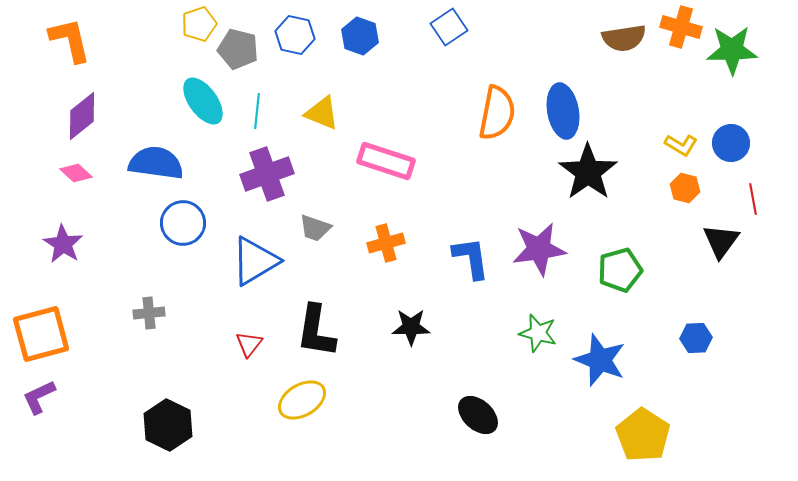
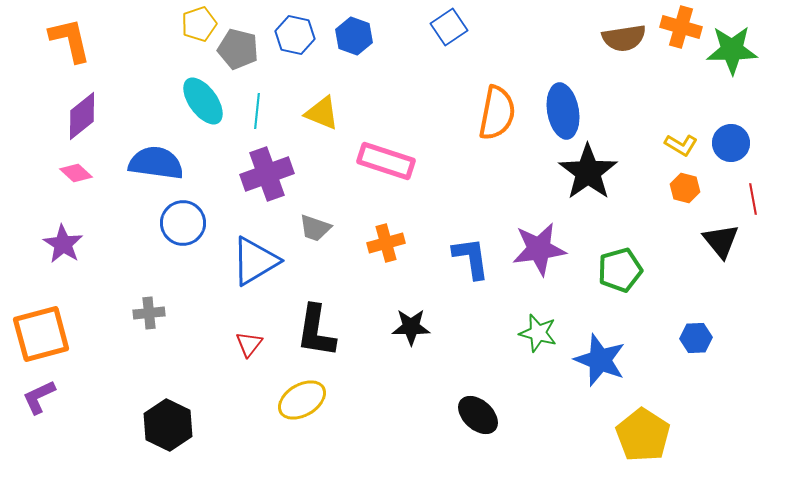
blue hexagon at (360, 36): moved 6 px left
black triangle at (721, 241): rotated 15 degrees counterclockwise
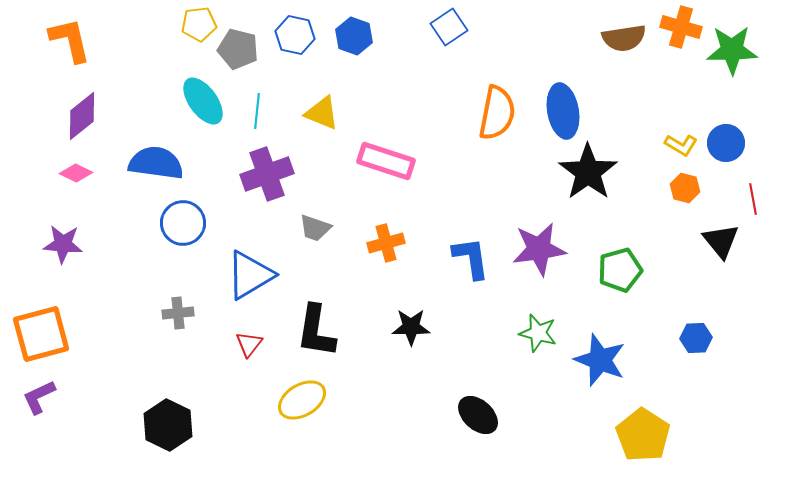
yellow pentagon at (199, 24): rotated 12 degrees clockwise
blue circle at (731, 143): moved 5 px left
pink diamond at (76, 173): rotated 16 degrees counterclockwise
purple star at (63, 244): rotated 27 degrees counterclockwise
blue triangle at (255, 261): moved 5 px left, 14 px down
gray cross at (149, 313): moved 29 px right
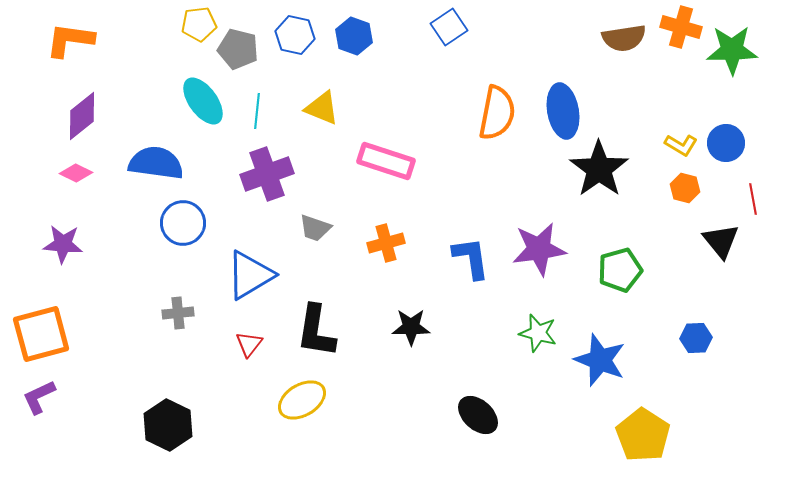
orange L-shape at (70, 40): rotated 69 degrees counterclockwise
yellow triangle at (322, 113): moved 5 px up
black star at (588, 172): moved 11 px right, 3 px up
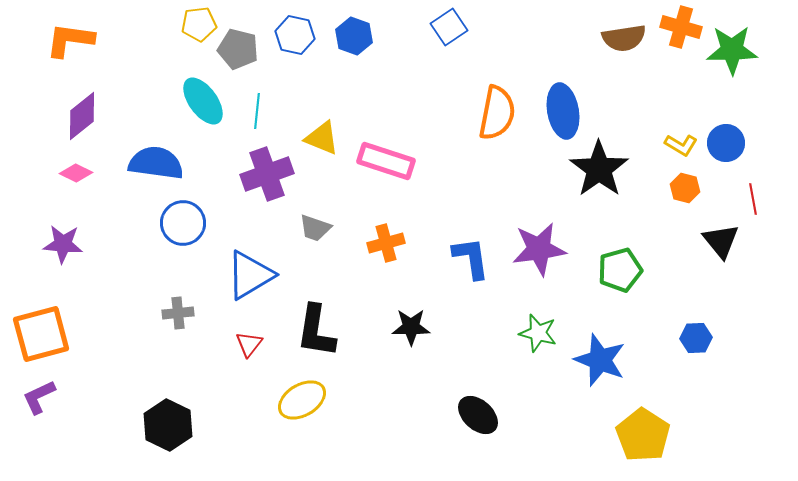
yellow triangle at (322, 108): moved 30 px down
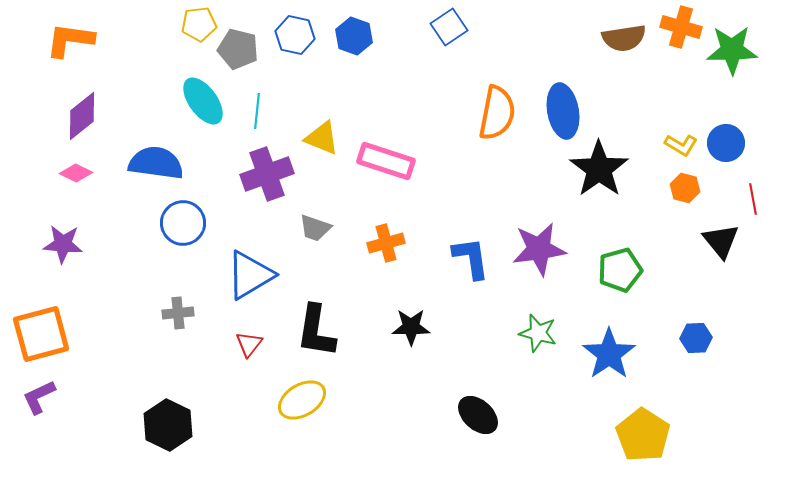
blue star at (600, 360): moved 9 px right, 6 px up; rotated 16 degrees clockwise
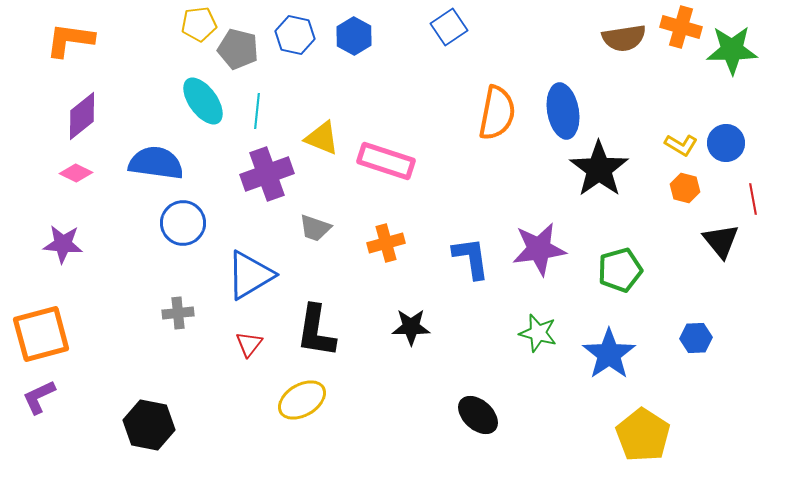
blue hexagon at (354, 36): rotated 9 degrees clockwise
black hexagon at (168, 425): moved 19 px left; rotated 15 degrees counterclockwise
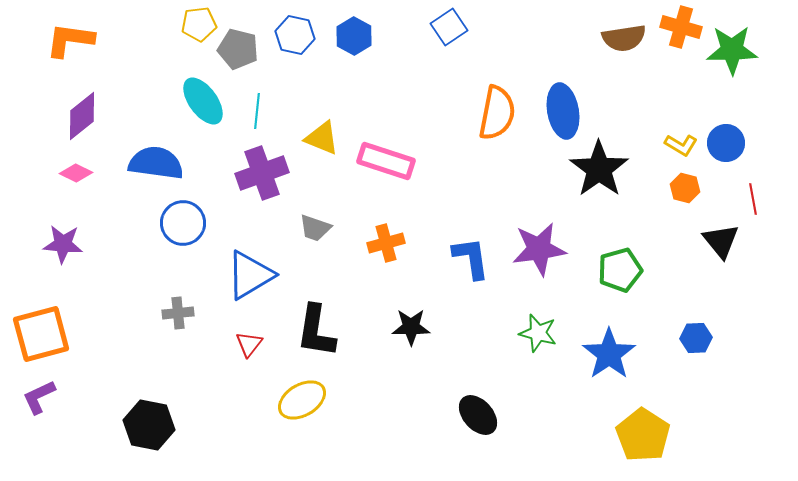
purple cross at (267, 174): moved 5 px left, 1 px up
black ellipse at (478, 415): rotated 6 degrees clockwise
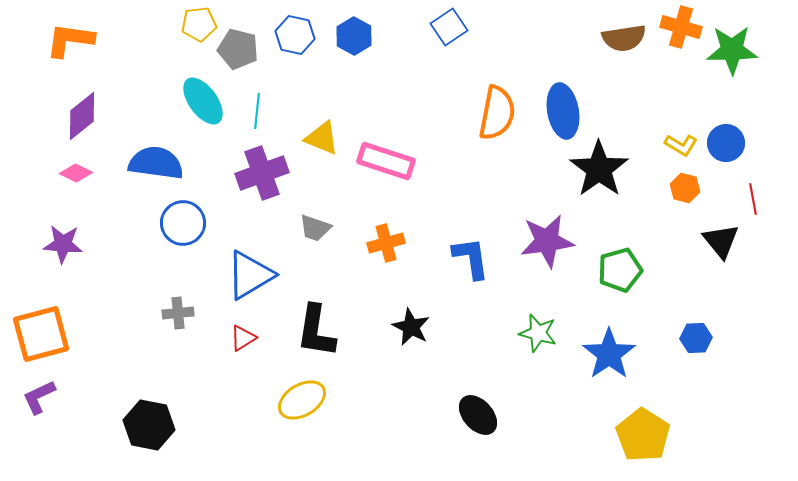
purple star at (539, 249): moved 8 px right, 8 px up
black star at (411, 327): rotated 27 degrees clockwise
red triangle at (249, 344): moved 6 px left, 6 px up; rotated 20 degrees clockwise
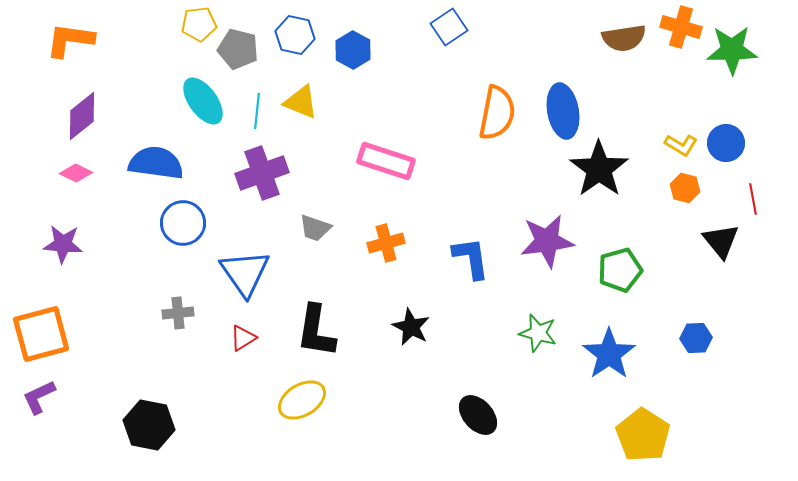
blue hexagon at (354, 36): moved 1 px left, 14 px down
yellow triangle at (322, 138): moved 21 px left, 36 px up
blue triangle at (250, 275): moved 5 px left, 2 px up; rotated 34 degrees counterclockwise
